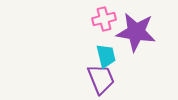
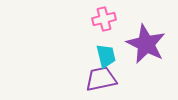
purple star: moved 10 px right, 12 px down; rotated 18 degrees clockwise
purple trapezoid: rotated 80 degrees counterclockwise
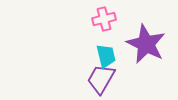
purple trapezoid: rotated 48 degrees counterclockwise
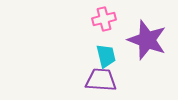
purple star: moved 1 px right, 4 px up; rotated 6 degrees counterclockwise
purple trapezoid: moved 1 px down; rotated 64 degrees clockwise
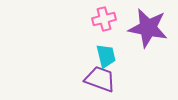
purple star: moved 1 px right, 12 px up; rotated 9 degrees counterclockwise
purple trapezoid: moved 1 px left, 1 px up; rotated 16 degrees clockwise
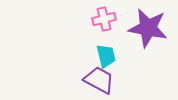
purple trapezoid: moved 1 px left, 1 px down; rotated 8 degrees clockwise
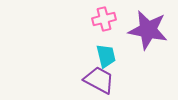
purple star: moved 2 px down
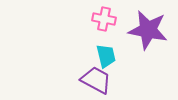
pink cross: rotated 25 degrees clockwise
purple trapezoid: moved 3 px left
